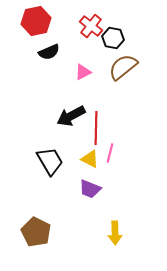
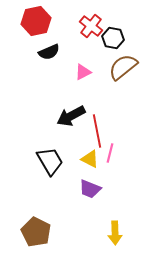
red line: moved 1 px right, 3 px down; rotated 12 degrees counterclockwise
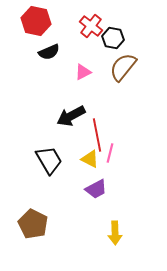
red hexagon: rotated 24 degrees clockwise
brown semicircle: rotated 12 degrees counterclockwise
red line: moved 4 px down
black trapezoid: moved 1 px left, 1 px up
purple trapezoid: moved 6 px right; rotated 50 degrees counterclockwise
brown pentagon: moved 3 px left, 8 px up
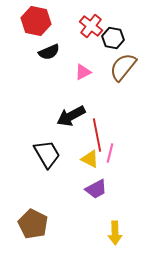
black trapezoid: moved 2 px left, 6 px up
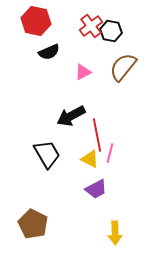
red cross: rotated 15 degrees clockwise
black hexagon: moved 2 px left, 7 px up
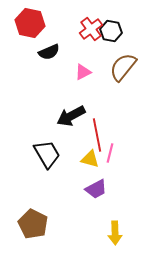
red hexagon: moved 6 px left, 2 px down
red cross: moved 3 px down
yellow triangle: rotated 12 degrees counterclockwise
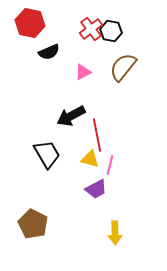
pink line: moved 12 px down
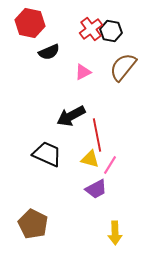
black trapezoid: rotated 36 degrees counterclockwise
pink line: rotated 18 degrees clockwise
